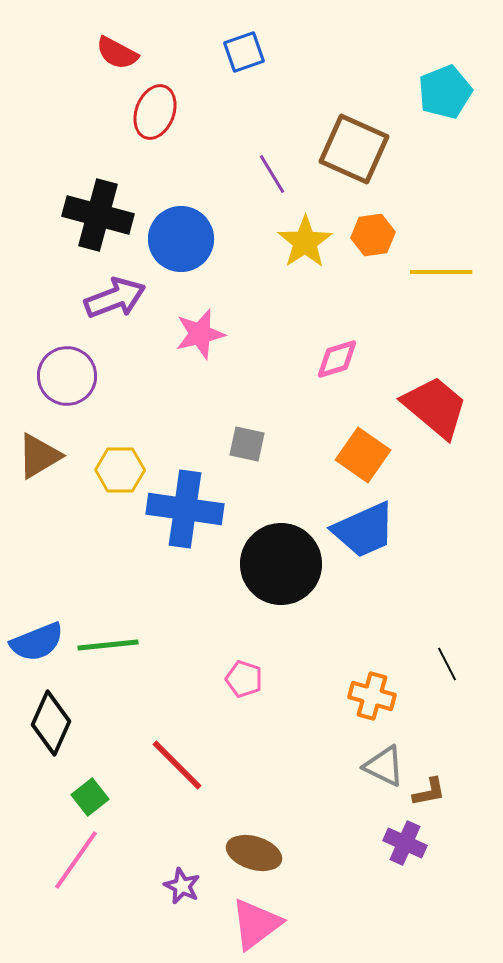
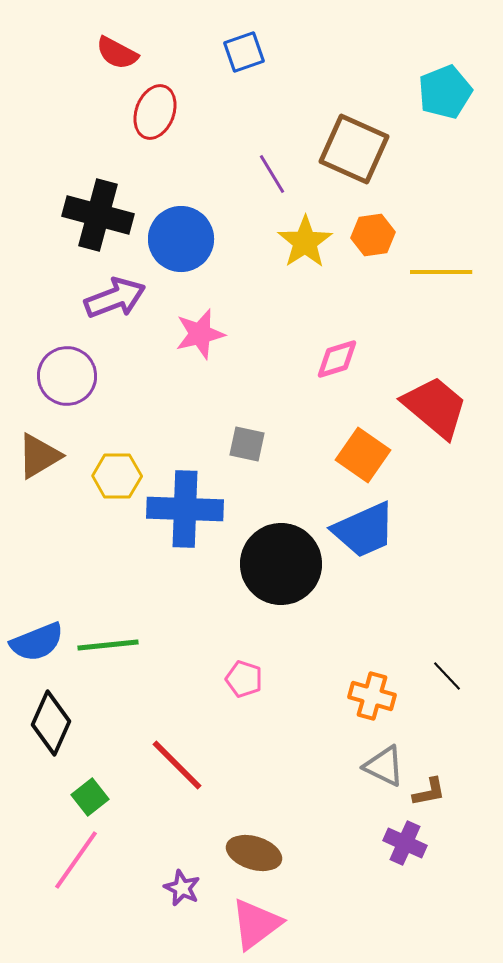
yellow hexagon: moved 3 px left, 6 px down
blue cross: rotated 6 degrees counterclockwise
black line: moved 12 px down; rotated 16 degrees counterclockwise
purple star: moved 2 px down
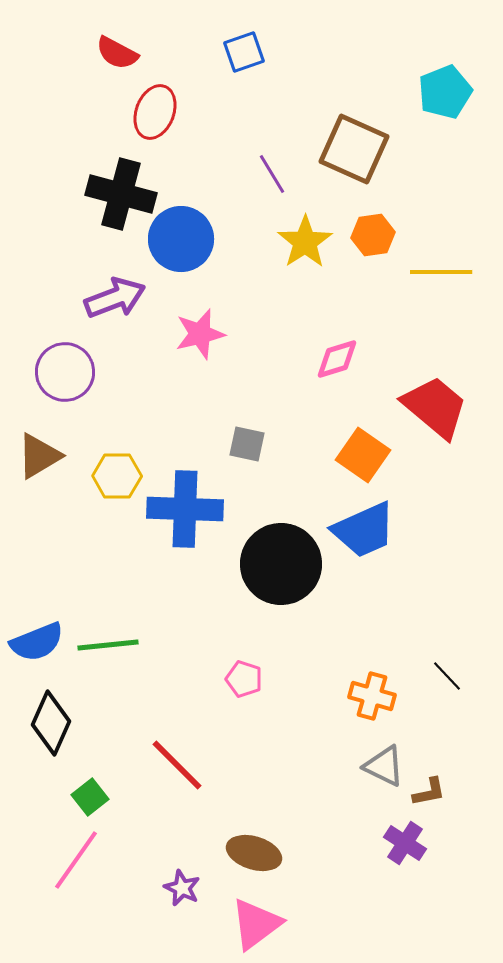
black cross: moved 23 px right, 21 px up
purple circle: moved 2 px left, 4 px up
purple cross: rotated 9 degrees clockwise
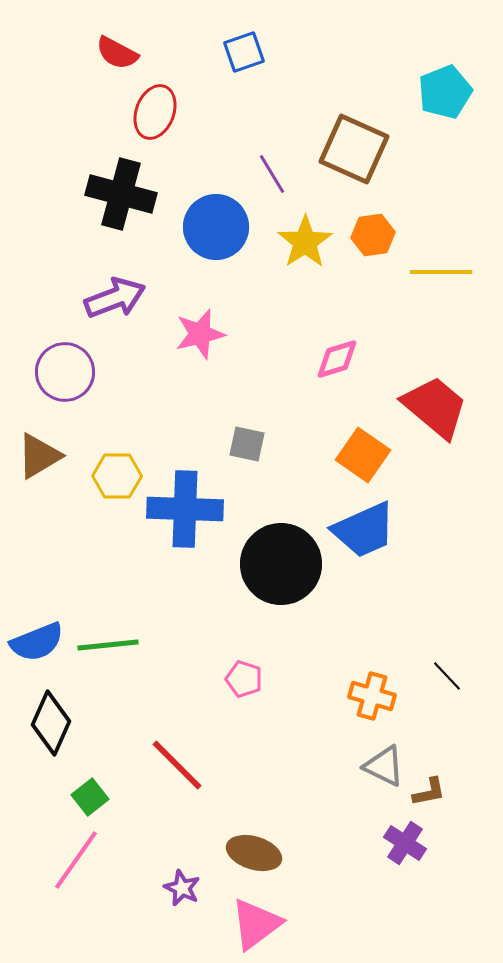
blue circle: moved 35 px right, 12 px up
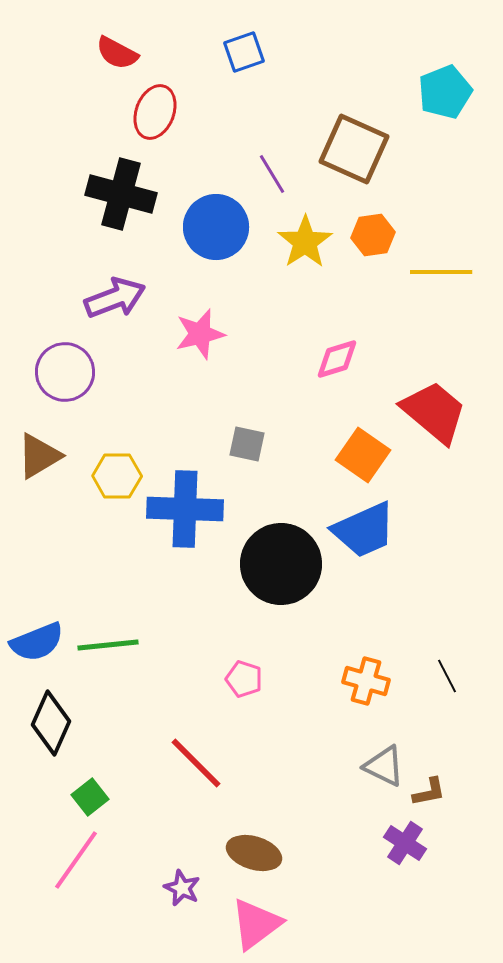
red trapezoid: moved 1 px left, 5 px down
black line: rotated 16 degrees clockwise
orange cross: moved 6 px left, 15 px up
red line: moved 19 px right, 2 px up
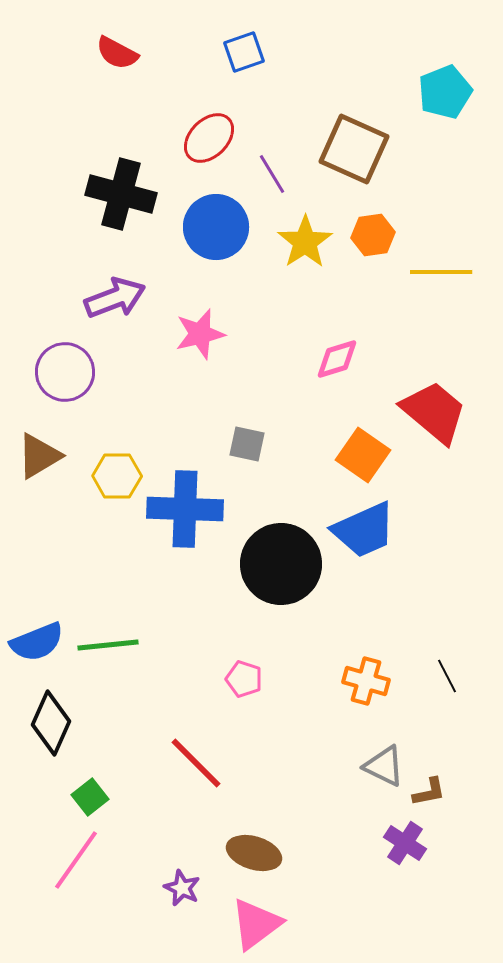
red ellipse: moved 54 px right, 26 px down; rotated 24 degrees clockwise
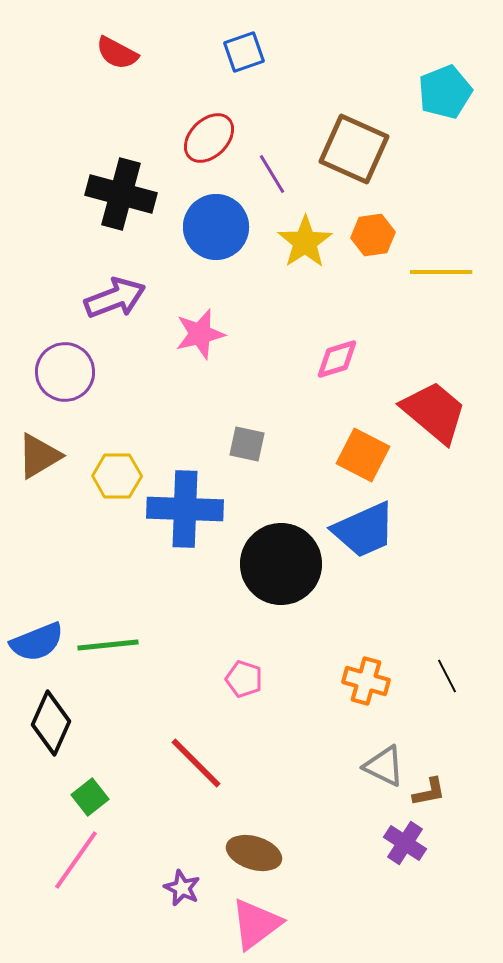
orange square: rotated 8 degrees counterclockwise
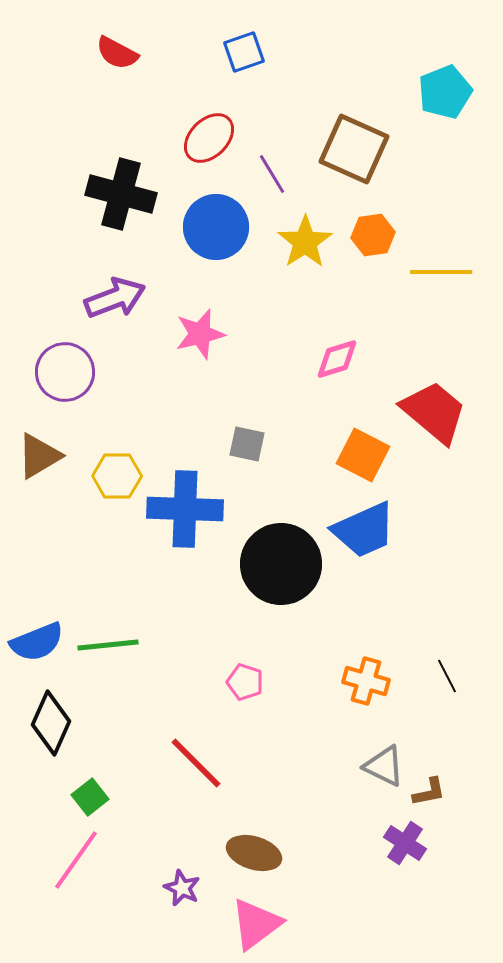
pink pentagon: moved 1 px right, 3 px down
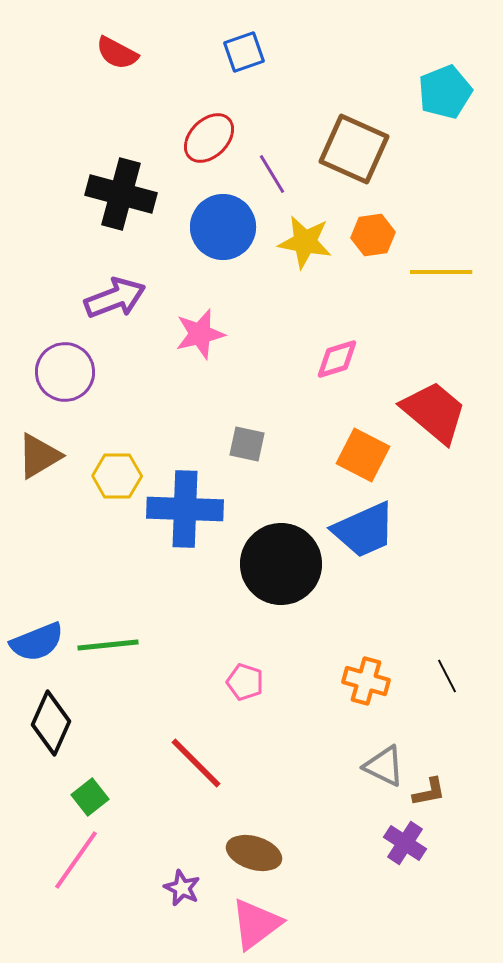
blue circle: moved 7 px right
yellow star: rotated 28 degrees counterclockwise
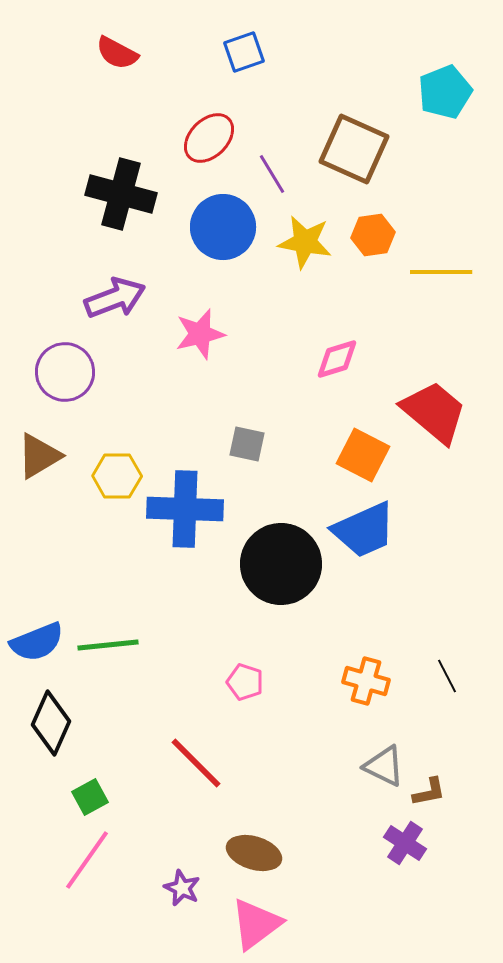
green square: rotated 9 degrees clockwise
pink line: moved 11 px right
